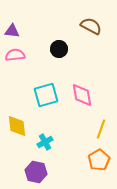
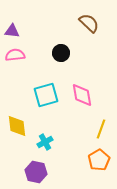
brown semicircle: moved 2 px left, 3 px up; rotated 15 degrees clockwise
black circle: moved 2 px right, 4 px down
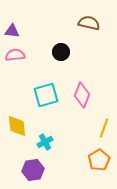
brown semicircle: rotated 30 degrees counterclockwise
black circle: moved 1 px up
pink diamond: rotated 30 degrees clockwise
yellow line: moved 3 px right, 1 px up
purple hexagon: moved 3 px left, 2 px up; rotated 20 degrees counterclockwise
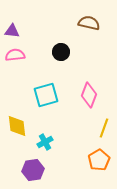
pink diamond: moved 7 px right
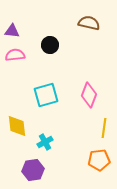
black circle: moved 11 px left, 7 px up
yellow line: rotated 12 degrees counterclockwise
orange pentagon: rotated 25 degrees clockwise
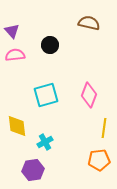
purple triangle: rotated 42 degrees clockwise
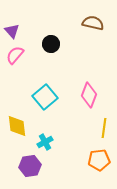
brown semicircle: moved 4 px right
black circle: moved 1 px right, 1 px up
pink semicircle: rotated 42 degrees counterclockwise
cyan square: moved 1 px left, 2 px down; rotated 25 degrees counterclockwise
purple hexagon: moved 3 px left, 4 px up
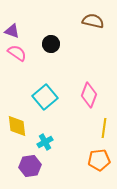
brown semicircle: moved 2 px up
purple triangle: rotated 28 degrees counterclockwise
pink semicircle: moved 2 px right, 2 px up; rotated 84 degrees clockwise
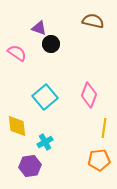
purple triangle: moved 27 px right, 3 px up
